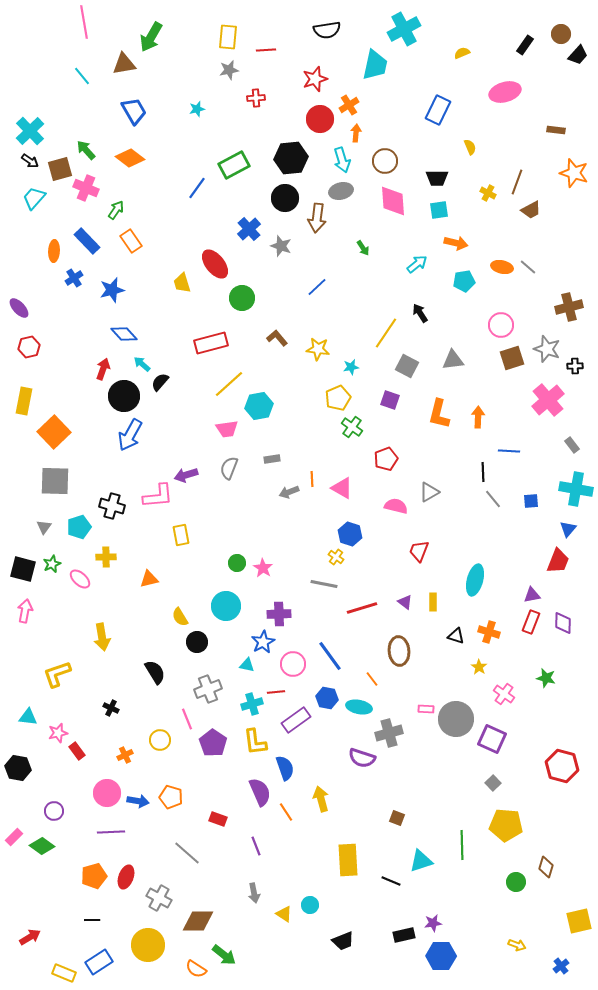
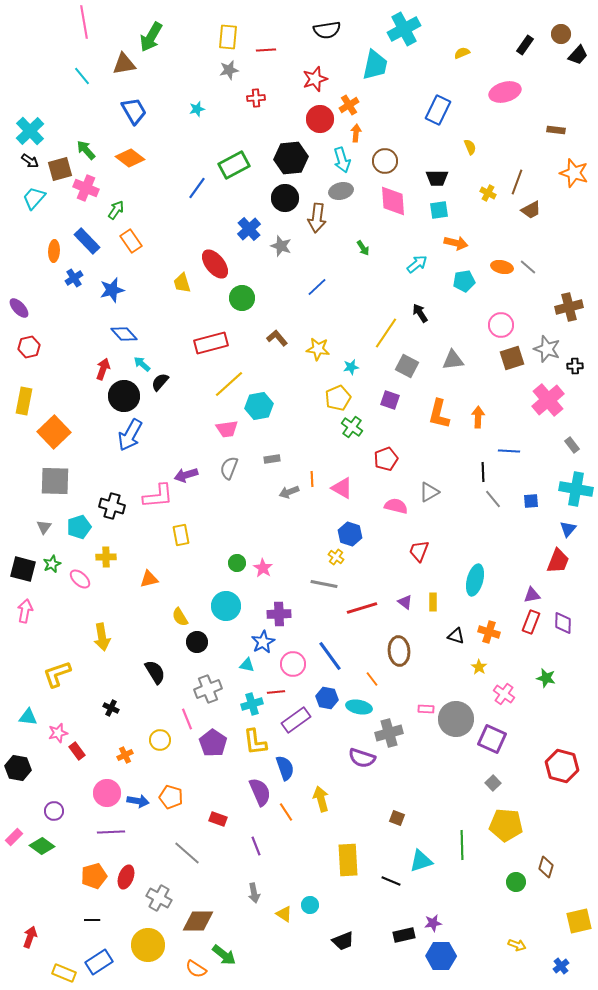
red arrow at (30, 937): rotated 40 degrees counterclockwise
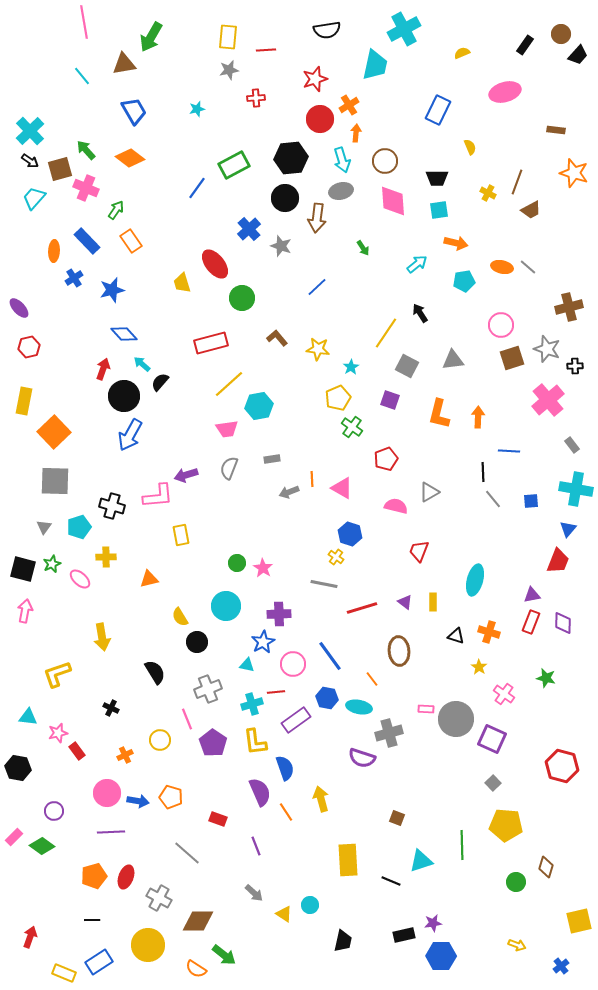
cyan star at (351, 367): rotated 21 degrees counterclockwise
gray arrow at (254, 893): rotated 36 degrees counterclockwise
black trapezoid at (343, 941): rotated 55 degrees counterclockwise
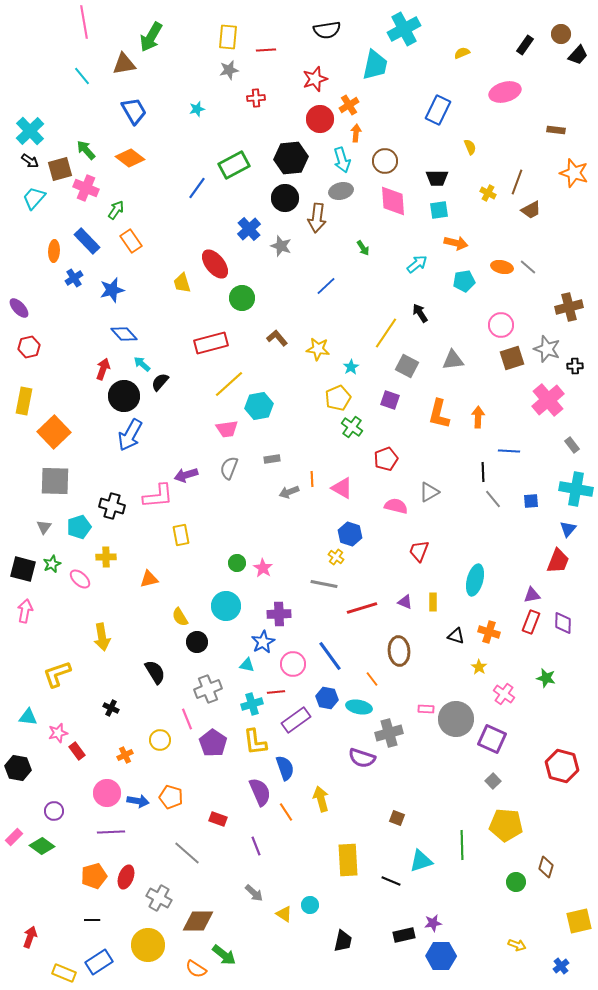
blue line at (317, 287): moved 9 px right, 1 px up
purple triangle at (405, 602): rotated 14 degrees counterclockwise
gray square at (493, 783): moved 2 px up
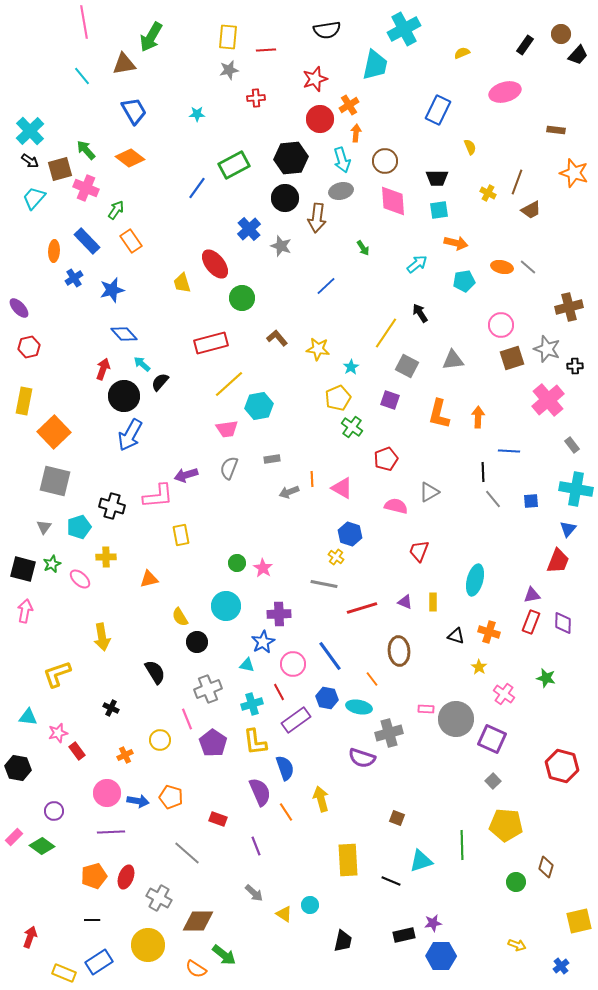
cyan star at (197, 109): moved 5 px down; rotated 14 degrees clockwise
gray square at (55, 481): rotated 12 degrees clockwise
red line at (276, 692): moved 3 px right; rotated 66 degrees clockwise
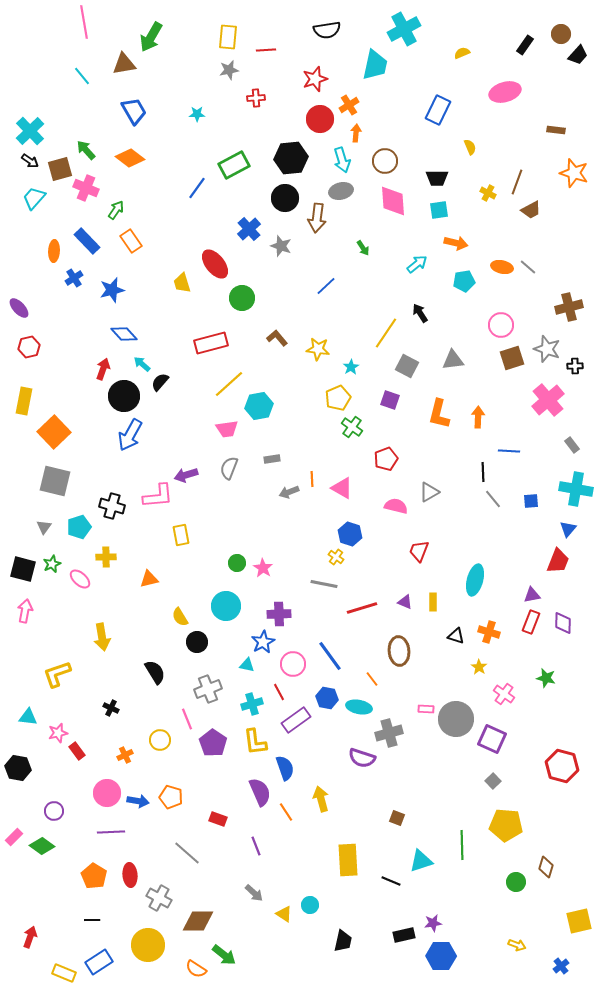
orange pentagon at (94, 876): rotated 25 degrees counterclockwise
red ellipse at (126, 877): moved 4 px right, 2 px up; rotated 25 degrees counterclockwise
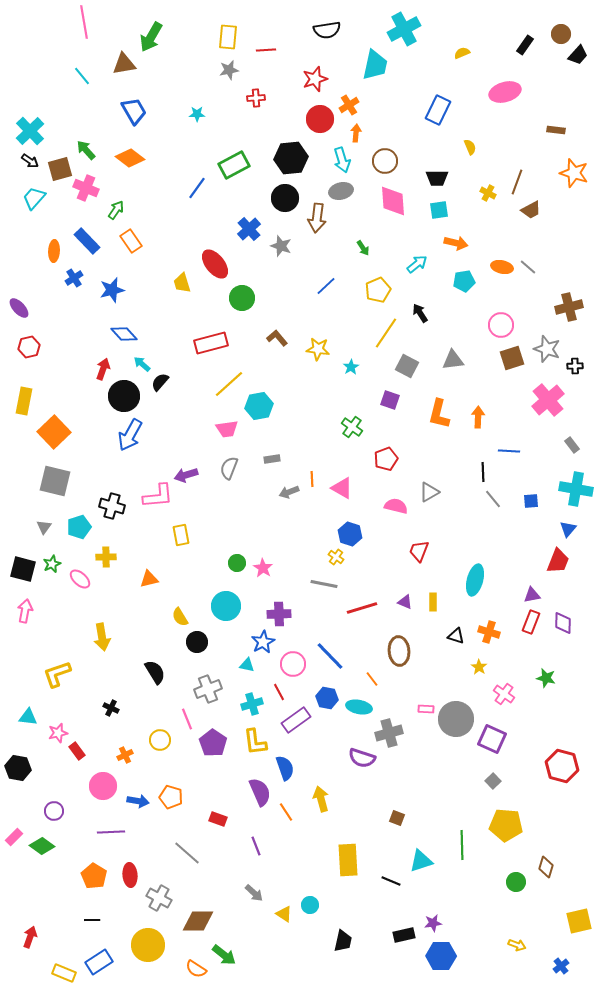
yellow pentagon at (338, 398): moved 40 px right, 108 px up
blue line at (330, 656): rotated 8 degrees counterclockwise
pink circle at (107, 793): moved 4 px left, 7 px up
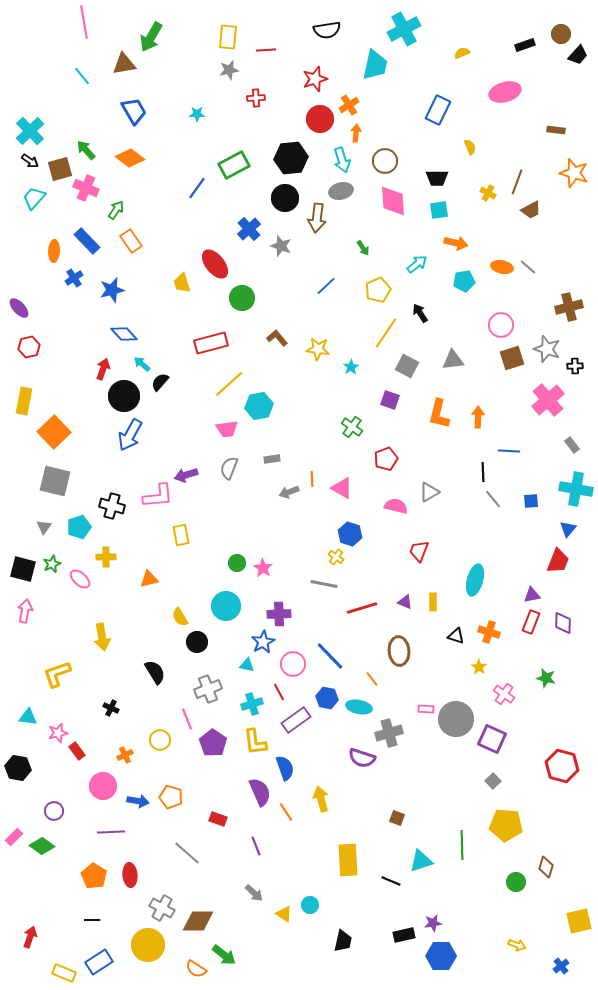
black rectangle at (525, 45): rotated 36 degrees clockwise
gray cross at (159, 898): moved 3 px right, 10 px down
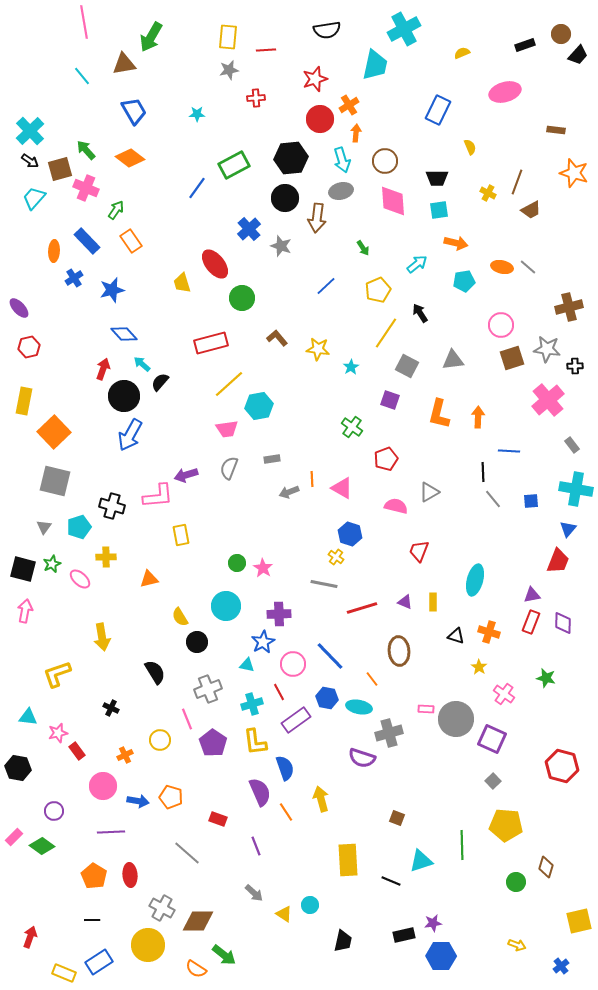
gray star at (547, 349): rotated 12 degrees counterclockwise
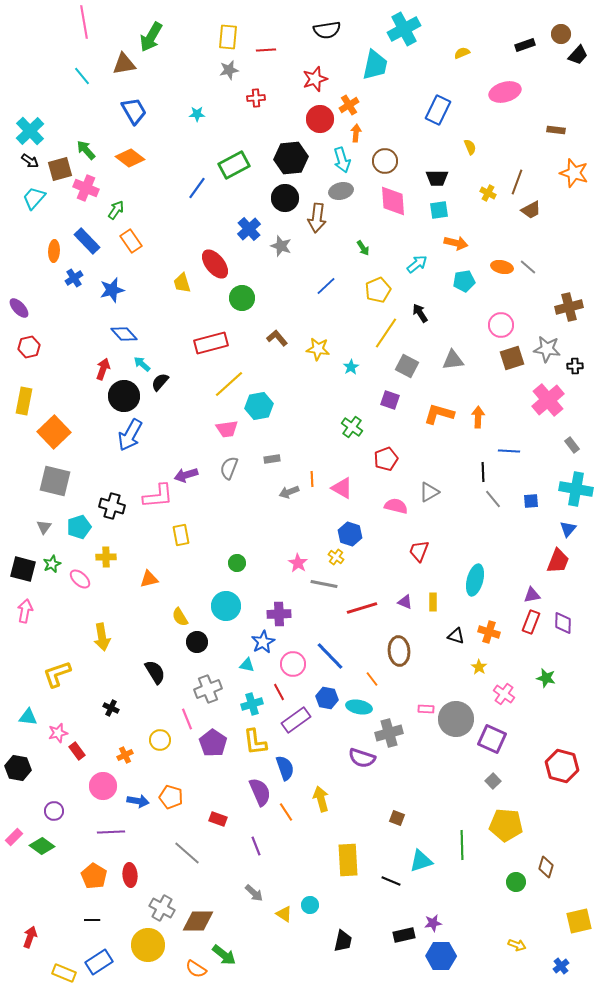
orange L-shape at (439, 414): rotated 92 degrees clockwise
pink star at (263, 568): moved 35 px right, 5 px up
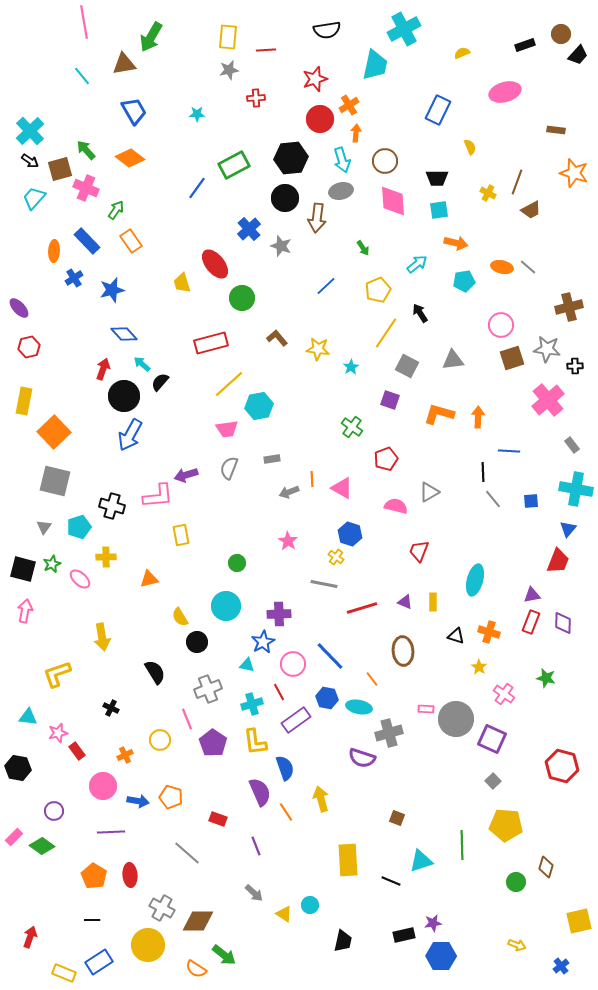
pink star at (298, 563): moved 10 px left, 22 px up
brown ellipse at (399, 651): moved 4 px right
